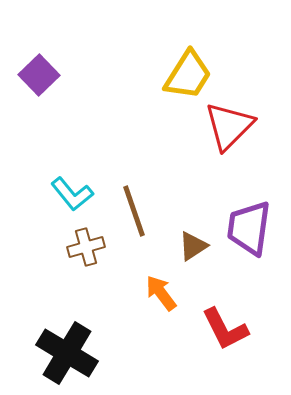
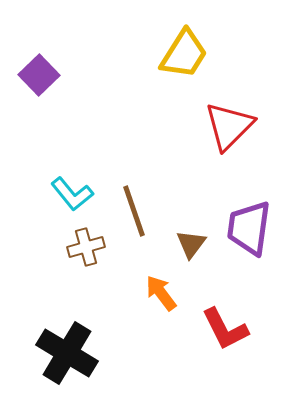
yellow trapezoid: moved 4 px left, 21 px up
brown triangle: moved 2 px left, 2 px up; rotated 20 degrees counterclockwise
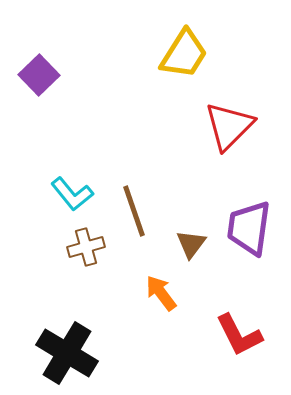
red L-shape: moved 14 px right, 6 px down
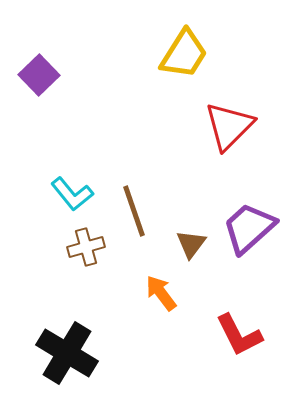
purple trapezoid: rotated 40 degrees clockwise
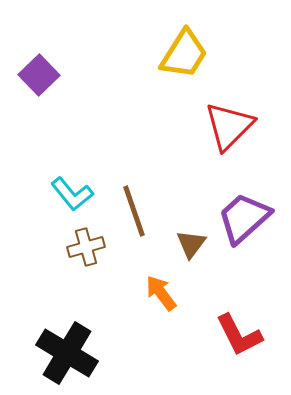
purple trapezoid: moved 5 px left, 10 px up
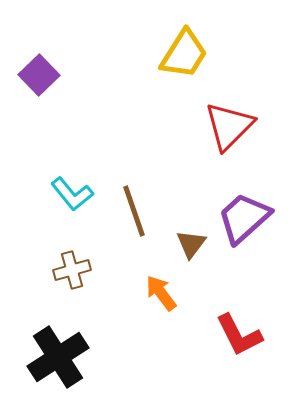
brown cross: moved 14 px left, 23 px down
black cross: moved 9 px left, 4 px down; rotated 26 degrees clockwise
